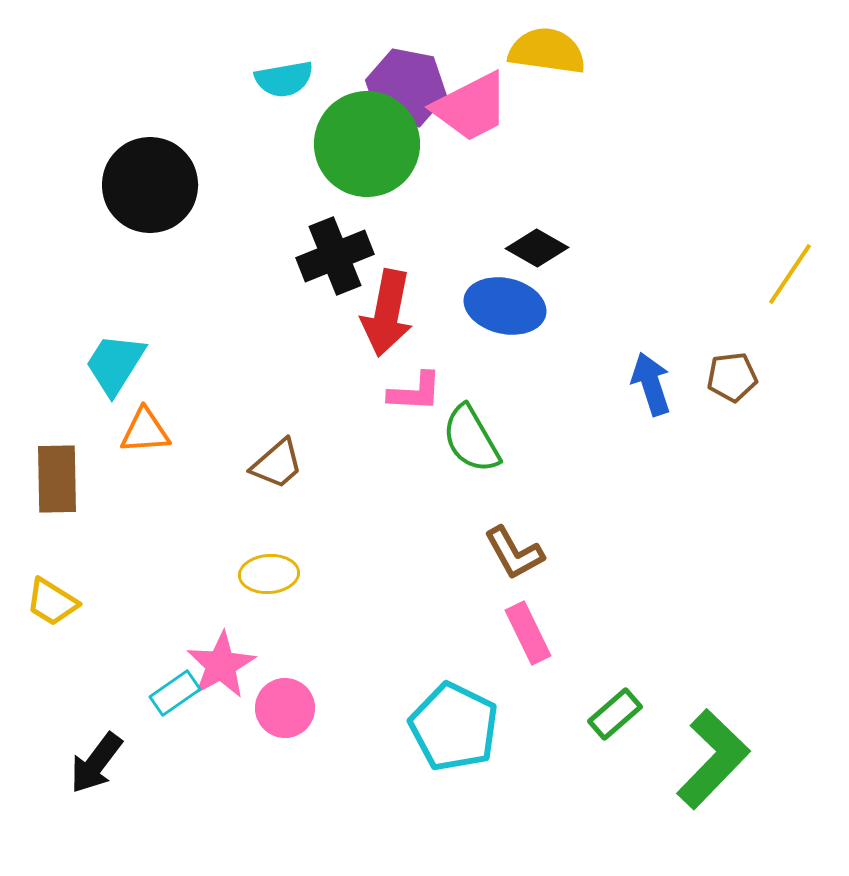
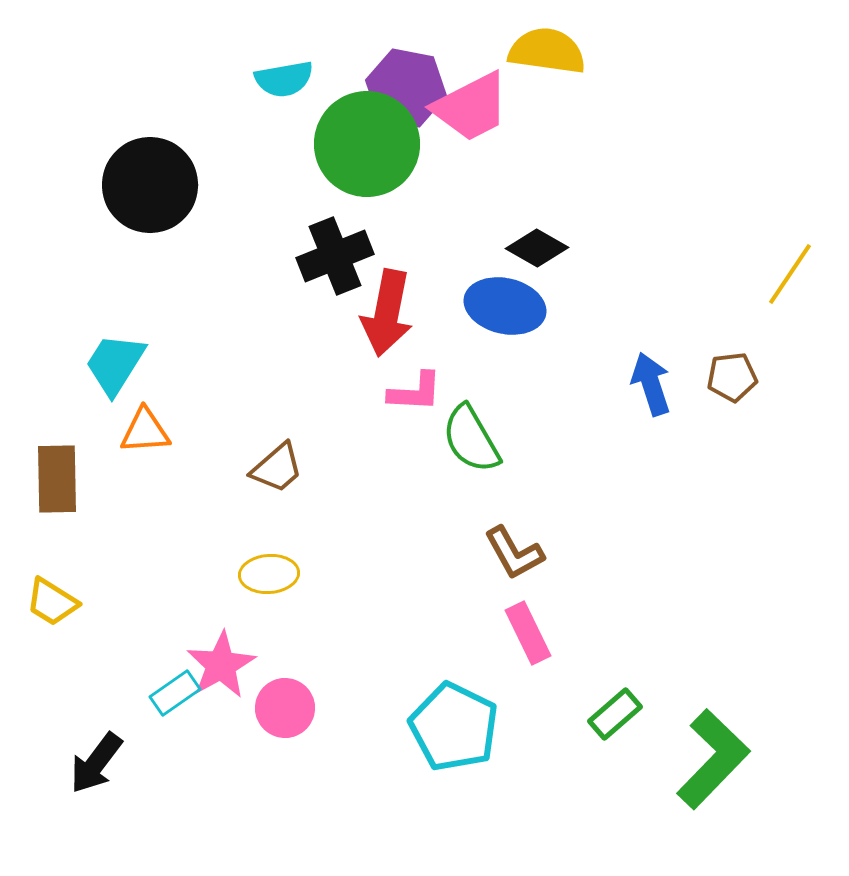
brown trapezoid: moved 4 px down
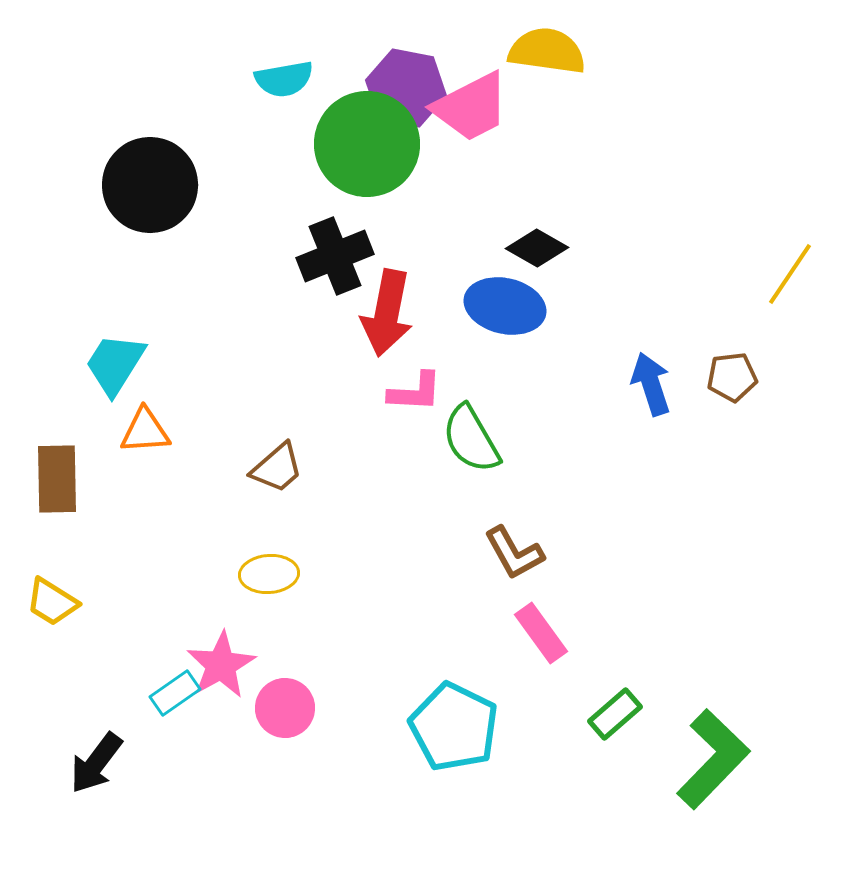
pink rectangle: moved 13 px right; rotated 10 degrees counterclockwise
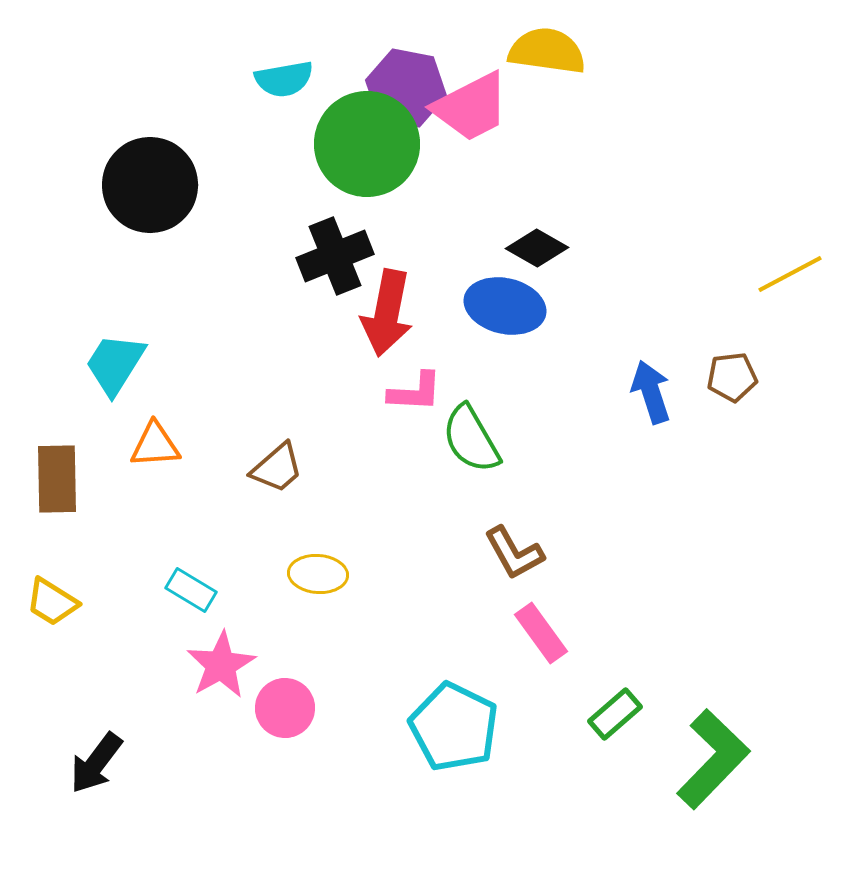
yellow line: rotated 28 degrees clockwise
blue arrow: moved 8 px down
orange triangle: moved 10 px right, 14 px down
yellow ellipse: moved 49 px right; rotated 8 degrees clockwise
cyan rectangle: moved 16 px right, 103 px up; rotated 66 degrees clockwise
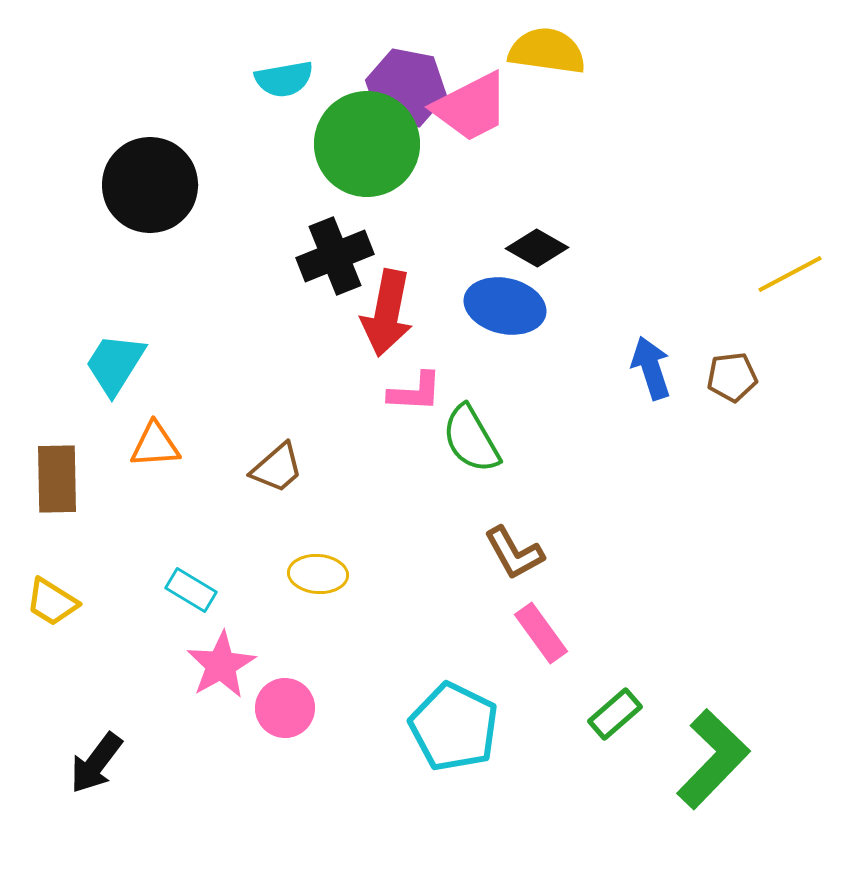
blue arrow: moved 24 px up
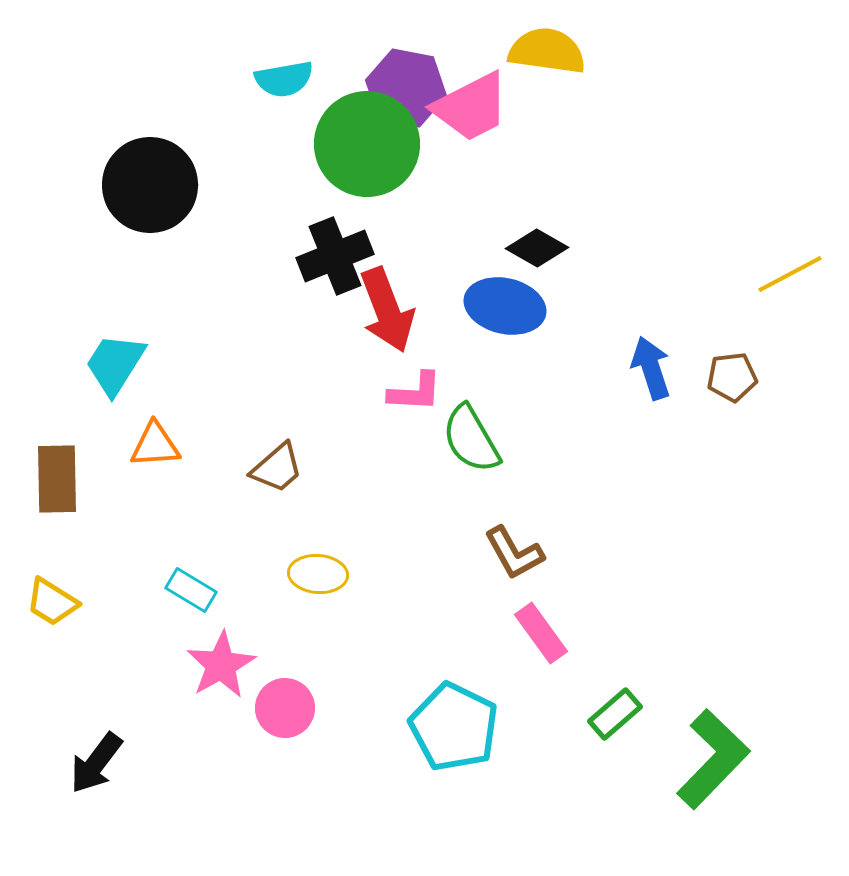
red arrow: moved 3 px up; rotated 32 degrees counterclockwise
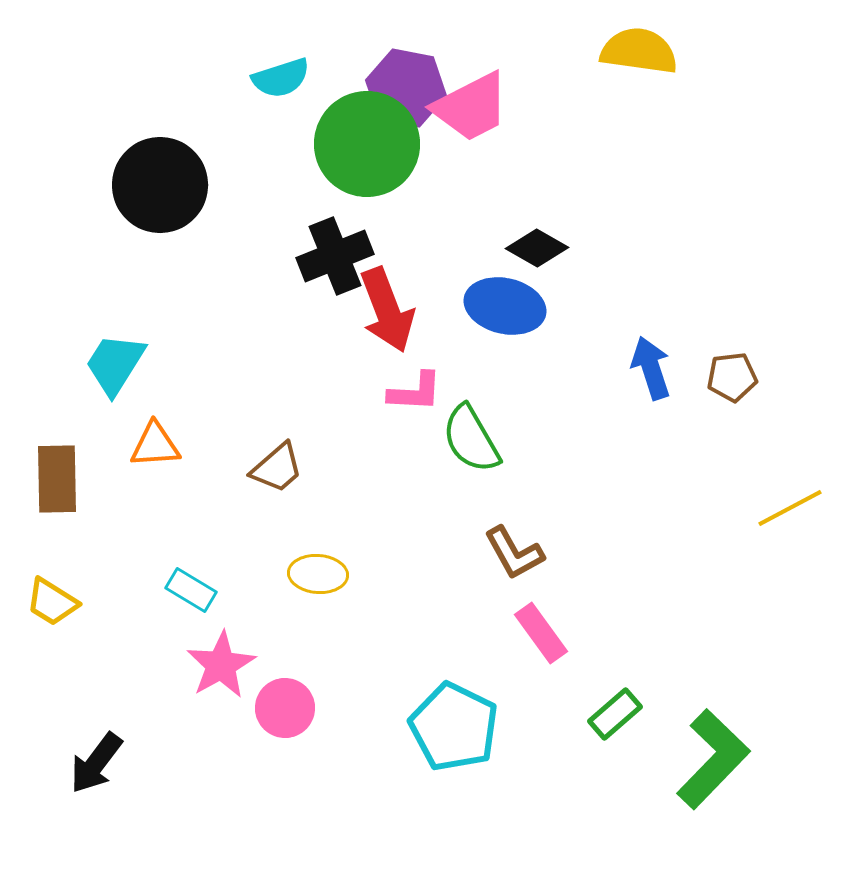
yellow semicircle: moved 92 px right
cyan semicircle: moved 3 px left, 1 px up; rotated 8 degrees counterclockwise
black circle: moved 10 px right
yellow line: moved 234 px down
